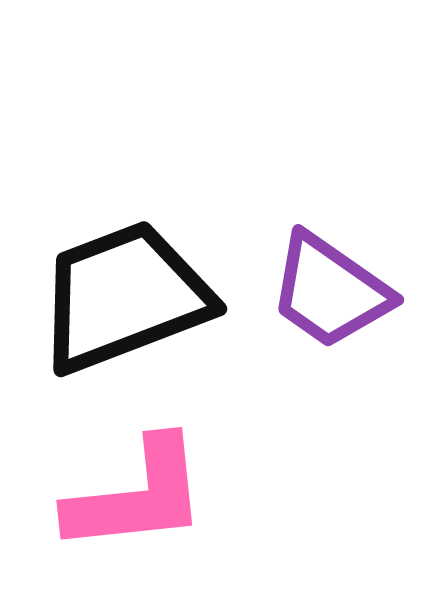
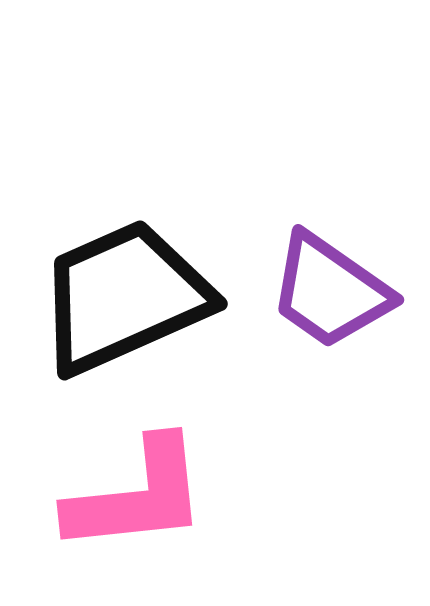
black trapezoid: rotated 3 degrees counterclockwise
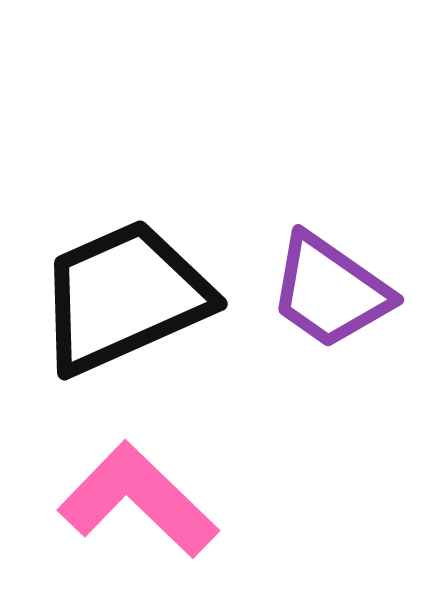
pink L-shape: moved 1 px right, 4 px down; rotated 130 degrees counterclockwise
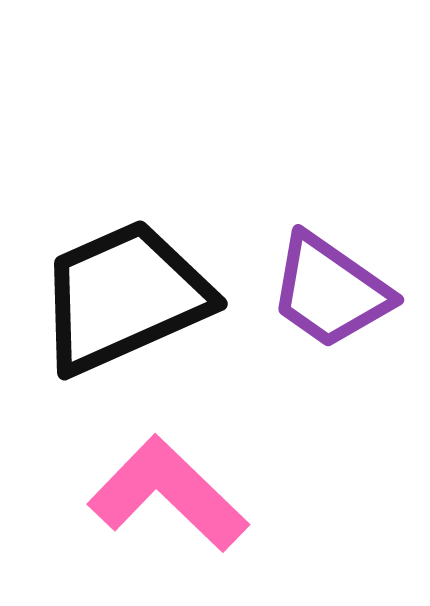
pink L-shape: moved 30 px right, 6 px up
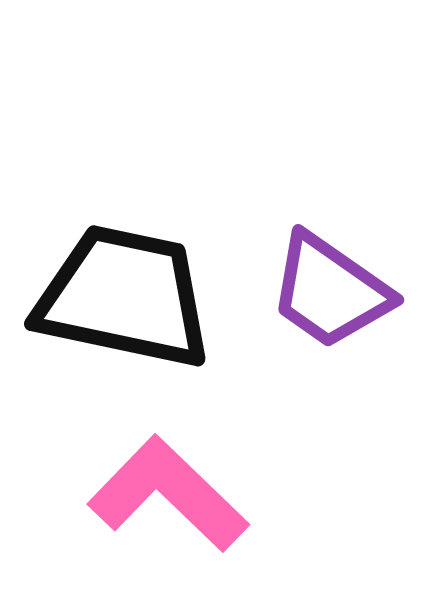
black trapezoid: rotated 36 degrees clockwise
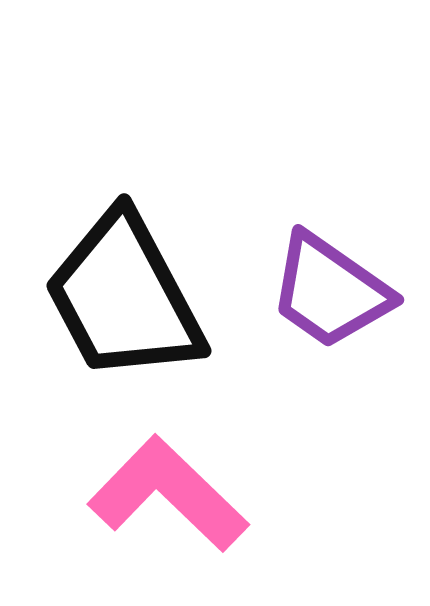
black trapezoid: rotated 130 degrees counterclockwise
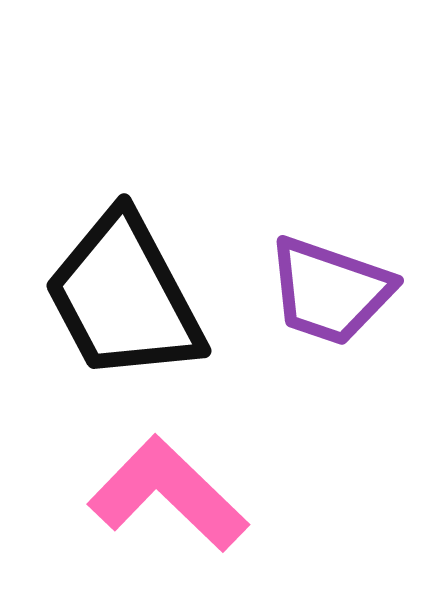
purple trapezoid: rotated 16 degrees counterclockwise
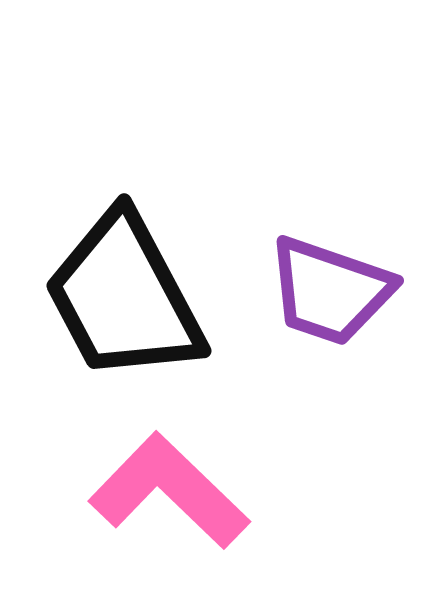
pink L-shape: moved 1 px right, 3 px up
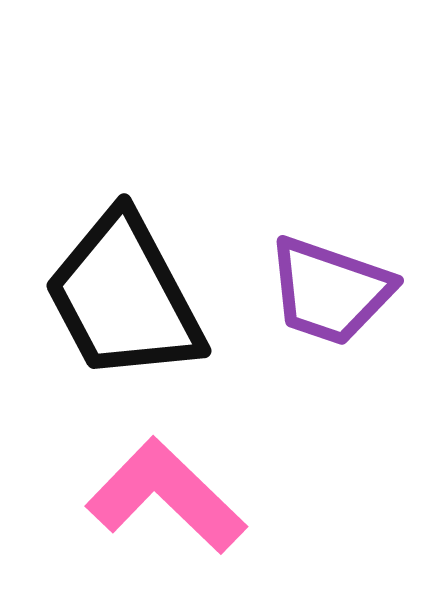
pink L-shape: moved 3 px left, 5 px down
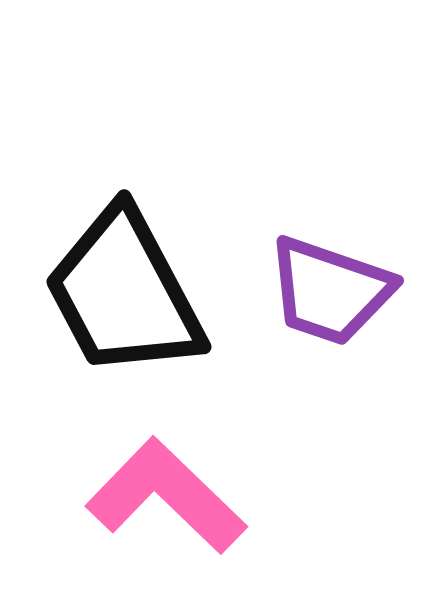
black trapezoid: moved 4 px up
